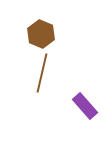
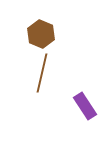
purple rectangle: rotated 8 degrees clockwise
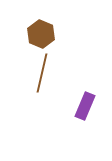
purple rectangle: rotated 56 degrees clockwise
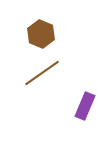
brown line: rotated 42 degrees clockwise
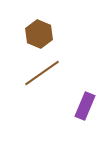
brown hexagon: moved 2 px left
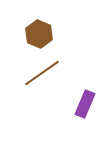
purple rectangle: moved 2 px up
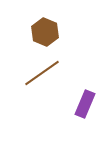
brown hexagon: moved 6 px right, 2 px up
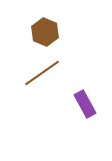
purple rectangle: rotated 52 degrees counterclockwise
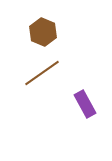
brown hexagon: moved 2 px left
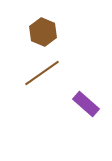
purple rectangle: moved 1 px right; rotated 20 degrees counterclockwise
